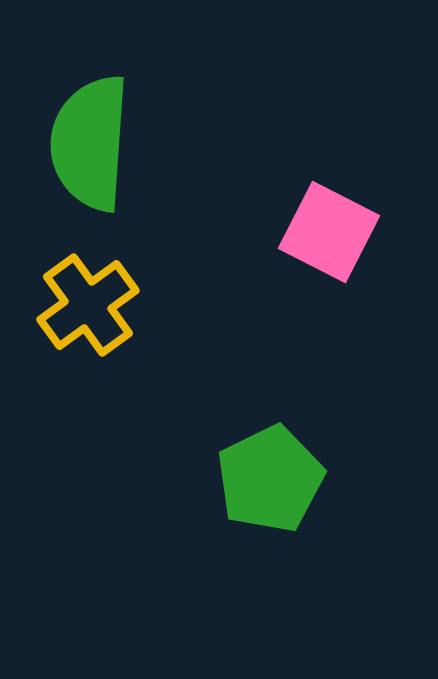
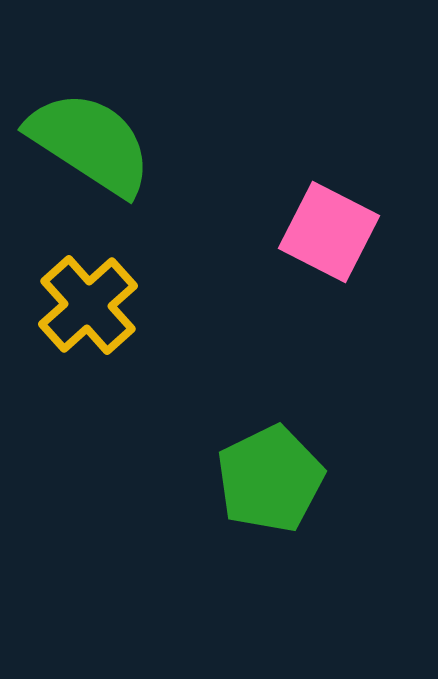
green semicircle: rotated 119 degrees clockwise
yellow cross: rotated 6 degrees counterclockwise
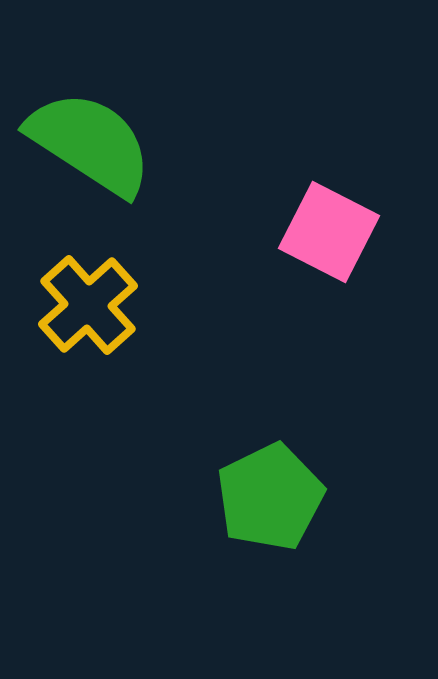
green pentagon: moved 18 px down
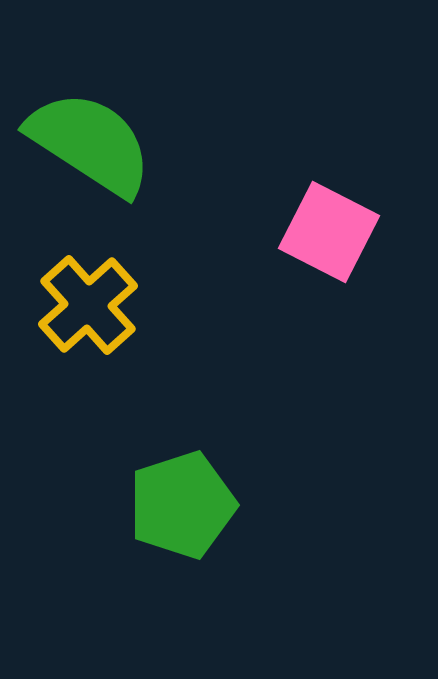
green pentagon: moved 88 px left, 8 px down; rotated 8 degrees clockwise
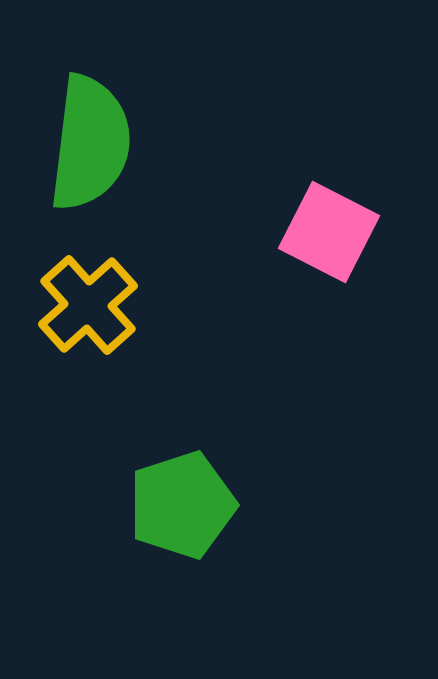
green semicircle: rotated 64 degrees clockwise
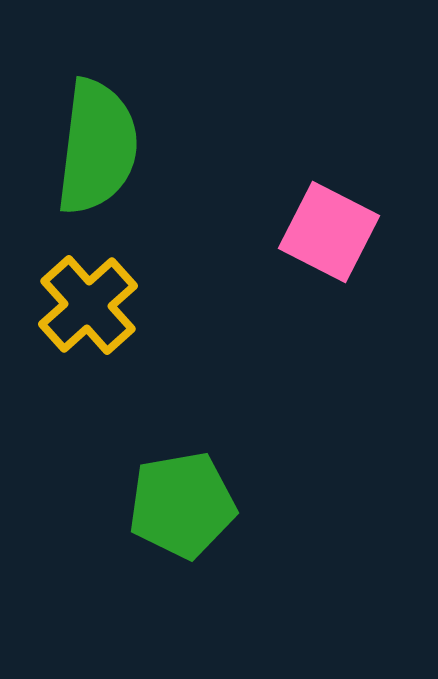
green semicircle: moved 7 px right, 4 px down
green pentagon: rotated 8 degrees clockwise
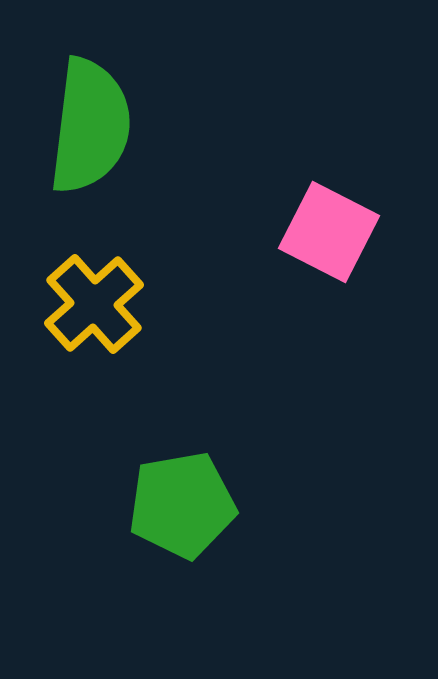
green semicircle: moved 7 px left, 21 px up
yellow cross: moved 6 px right, 1 px up
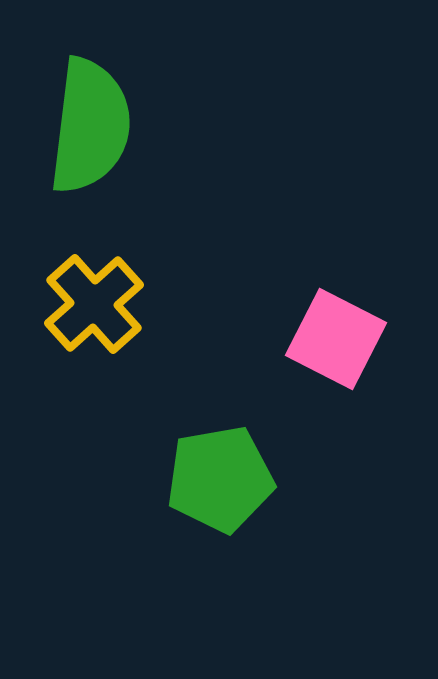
pink square: moved 7 px right, 107 px down
green pentagon: moved 38 px right, 26 px up
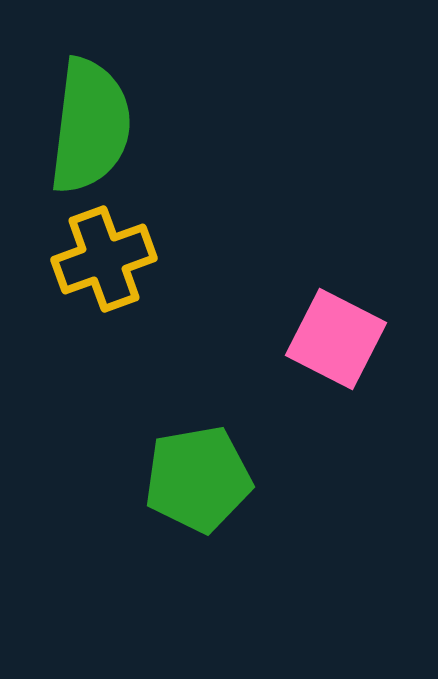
yellow cross: moved 10 px right, 45 px up; rotated 22 degrees clockwise
green pentagon: moved 22 px left
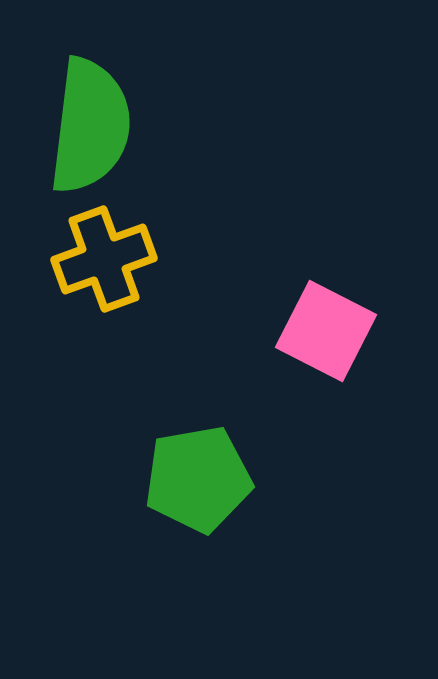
pink square: moved 10 px left, 8 px up
